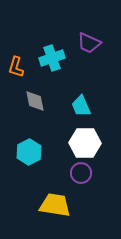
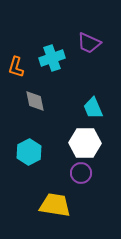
cyan trapezoid: moved 12 px right, 2 px down
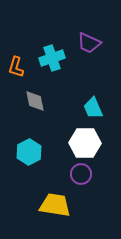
purple circle: moved 1 px down
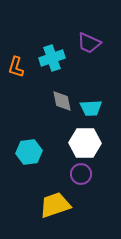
gray diamond: moved 27 px right
cyan trapezoid: moved 2 px left; rotated 70 degrees counterclockwise
cyan hexagon: rotated 20 degrees clockwise
yellow trapezoid: rotated 28 degrees counterclockwise
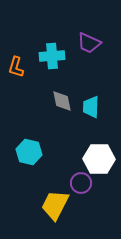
cyan cross: moved 2 px up; rotated 15 degrees clockwise
cyan trapezoid: moved 1 px up; rotated 95 degrees clockwise
white hexagon: moved 14 px right, 16 px down
cyan hexagon: rotated 20 degrees clockwise
purple circle: moved 9 px down
yellow trapezoid: rotated 44 degrees counterclockwise
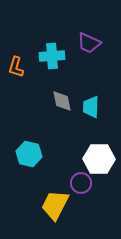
cyan hexagon: moved 2 px down
